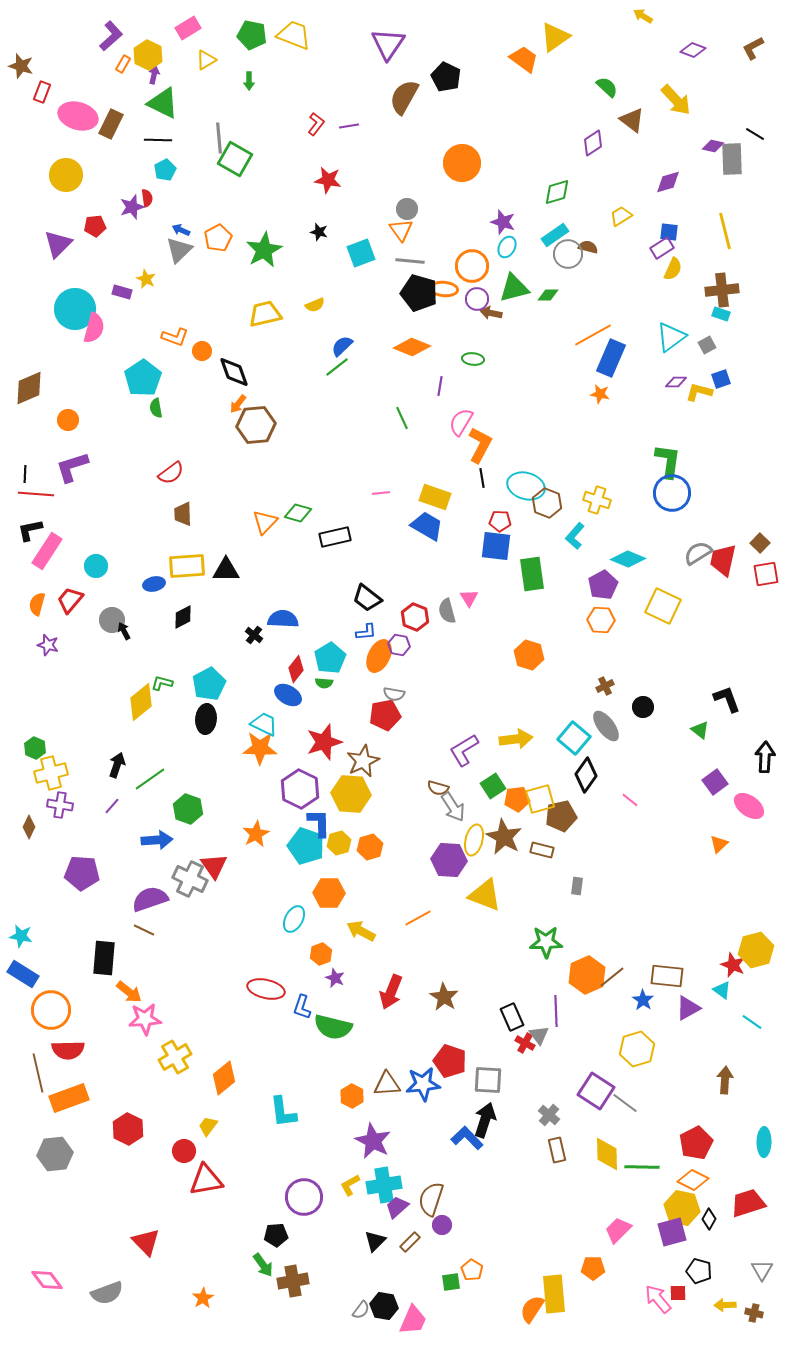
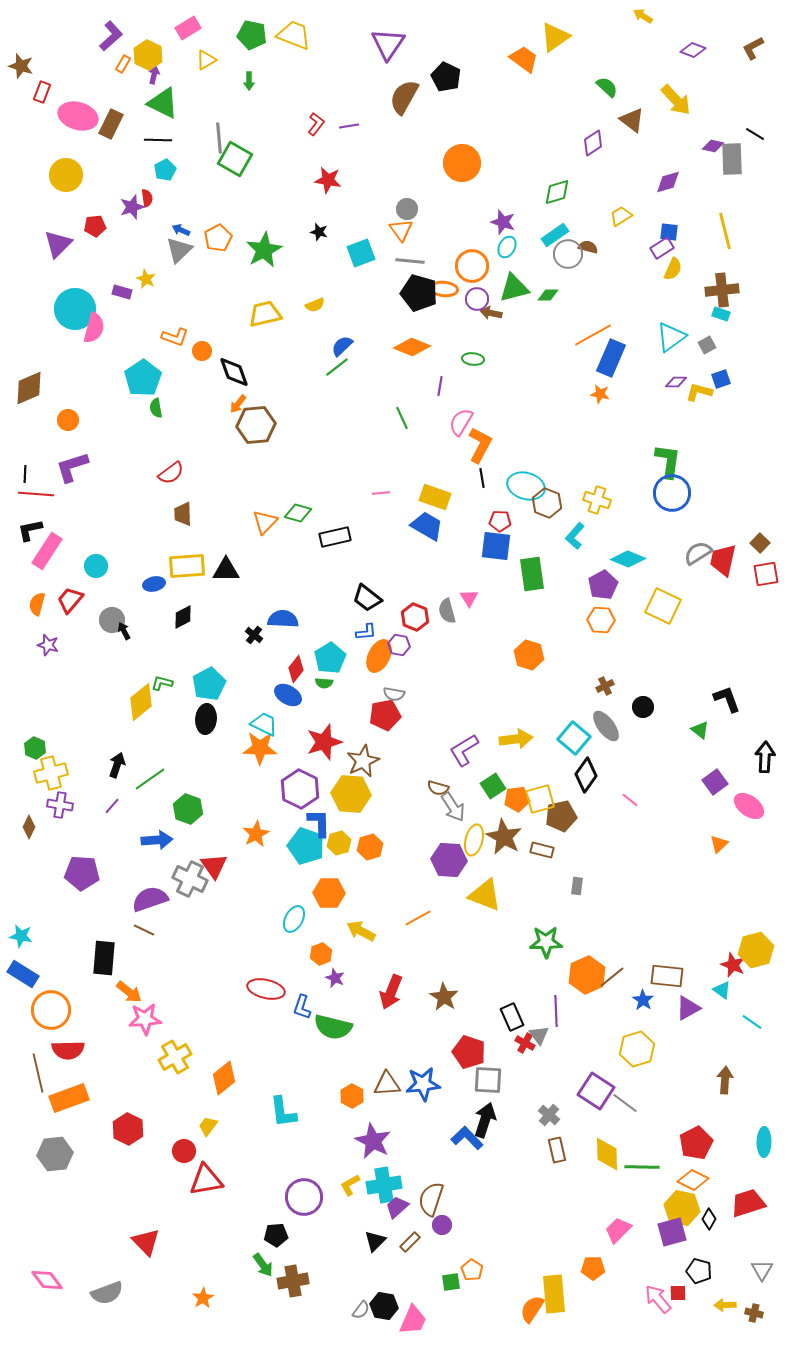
red pentagon at (450, 1061): moved 19 px right, 9 px up
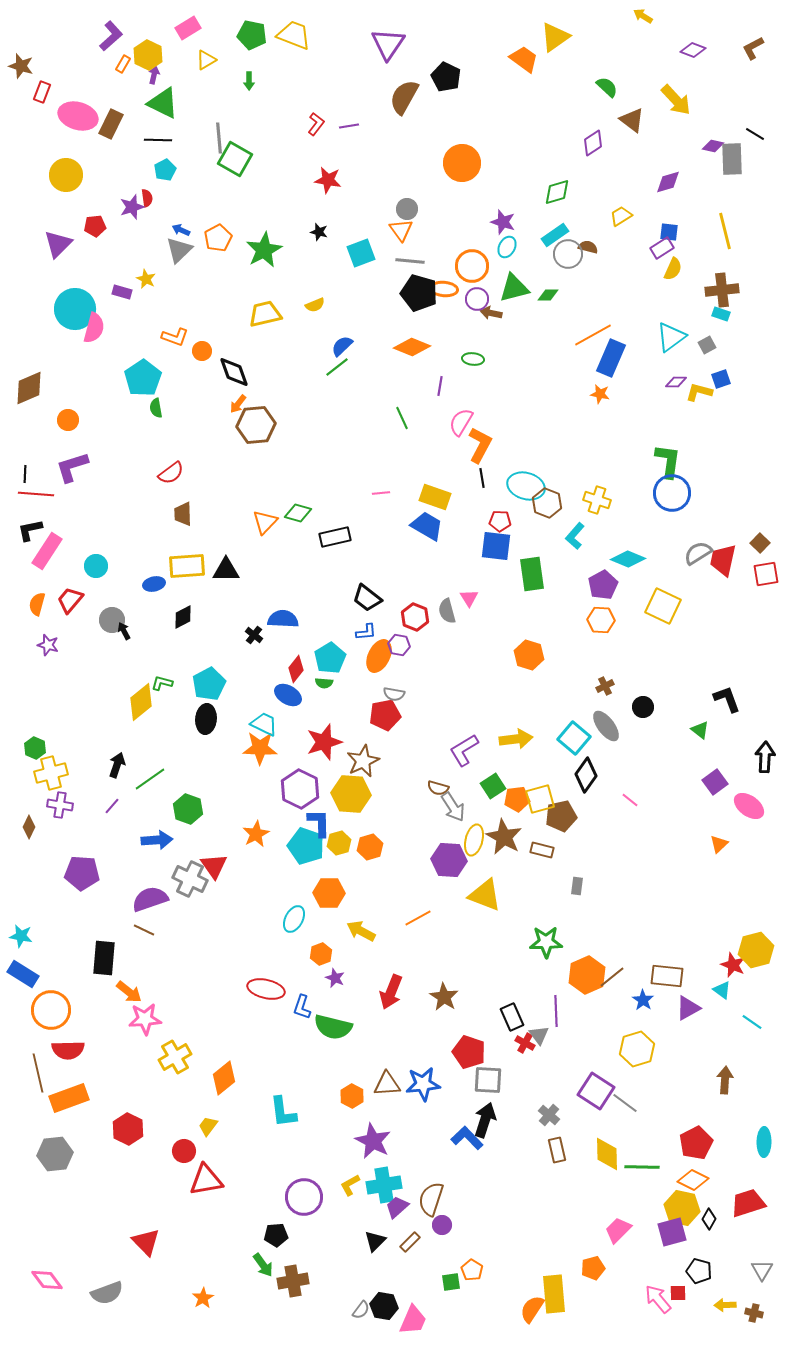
orange pentagon at (593, 1268): rotated 15 degrees counterclockwise
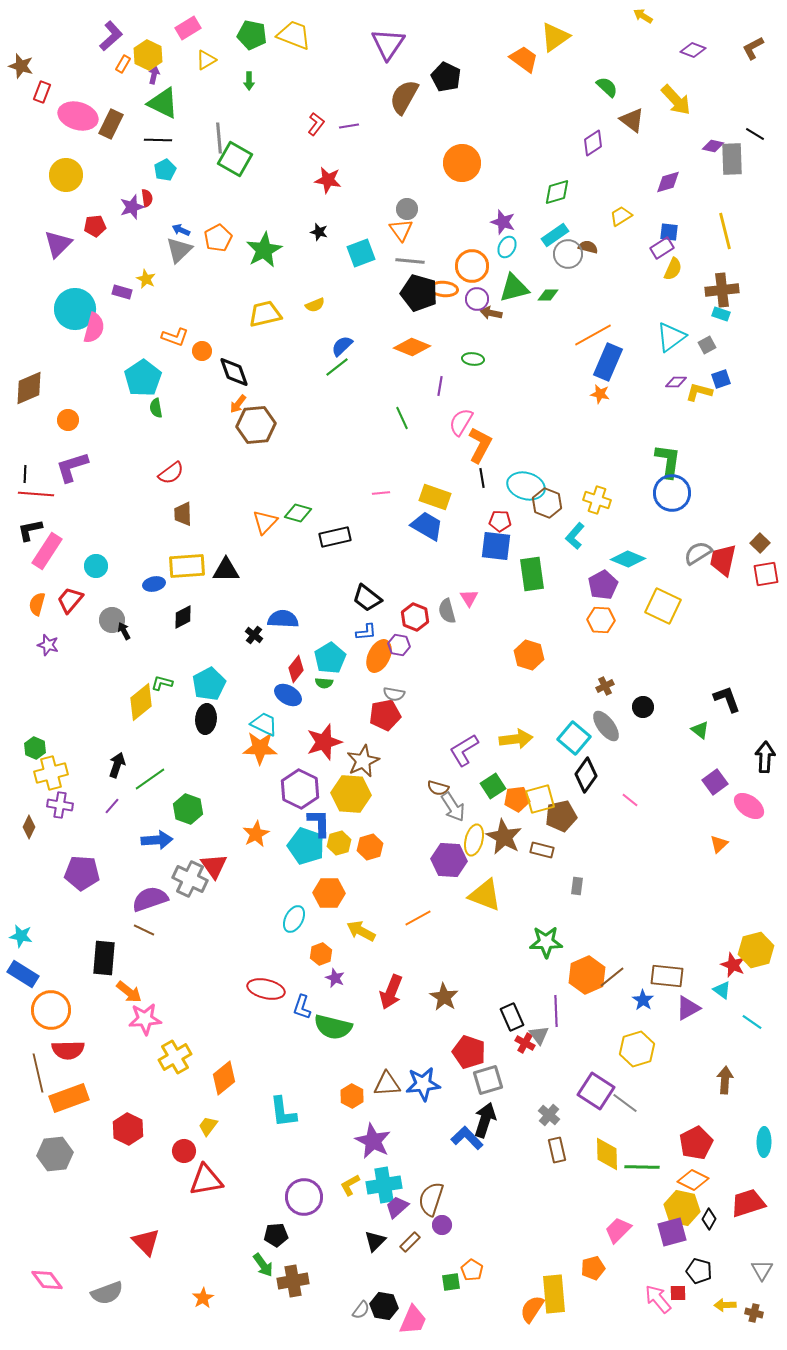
blue rectangle at (611, 358): moved 3 px left, 4 px down
gray square at (488, 1080): rotated 20 degrees counterclockwise
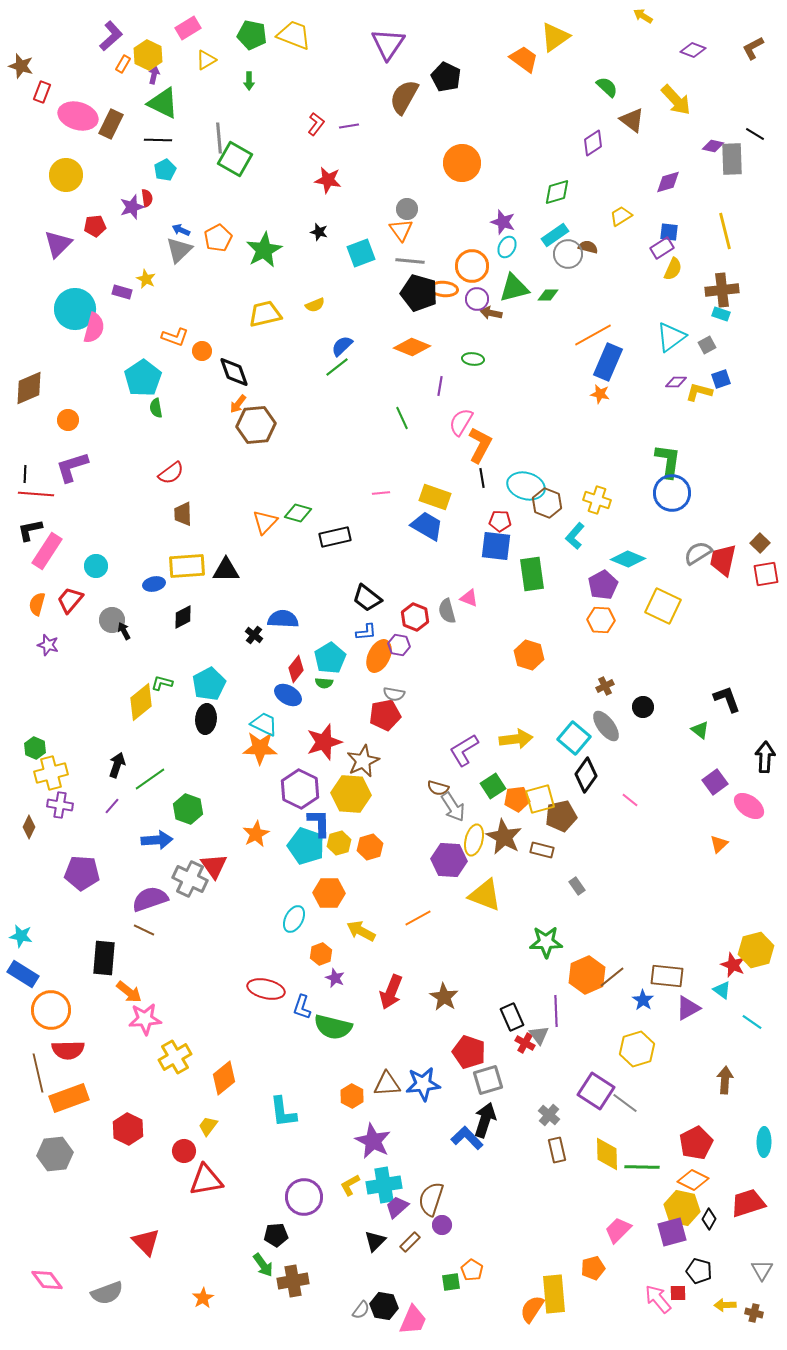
pink triangle at (469, 598): rotated 36 degrees counterclockwise
gray rectangle at (577, 886): rotated 42 degrees counterclockwise
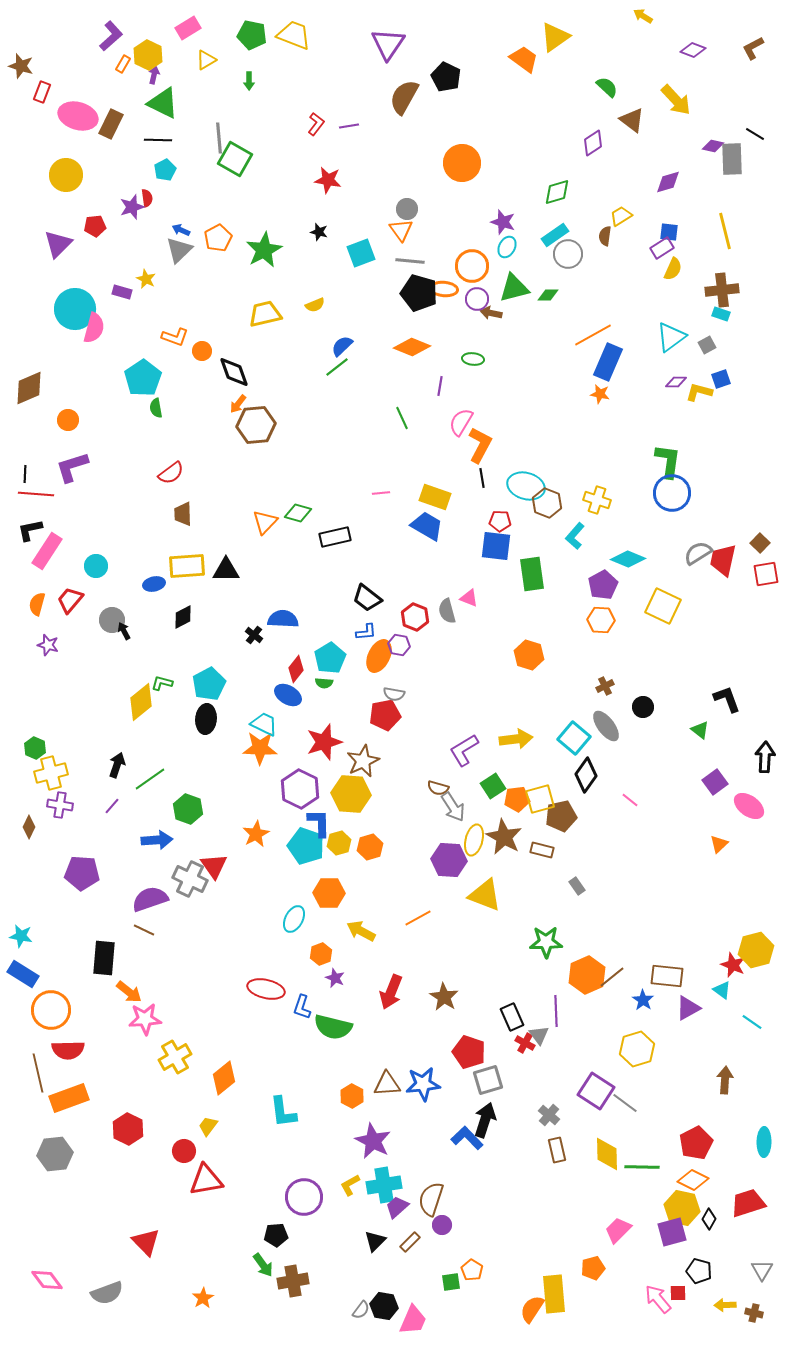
brown semicircle at (588, 247): moved 17 px right, 11 px up; rotated 96 degrees counterclockwise
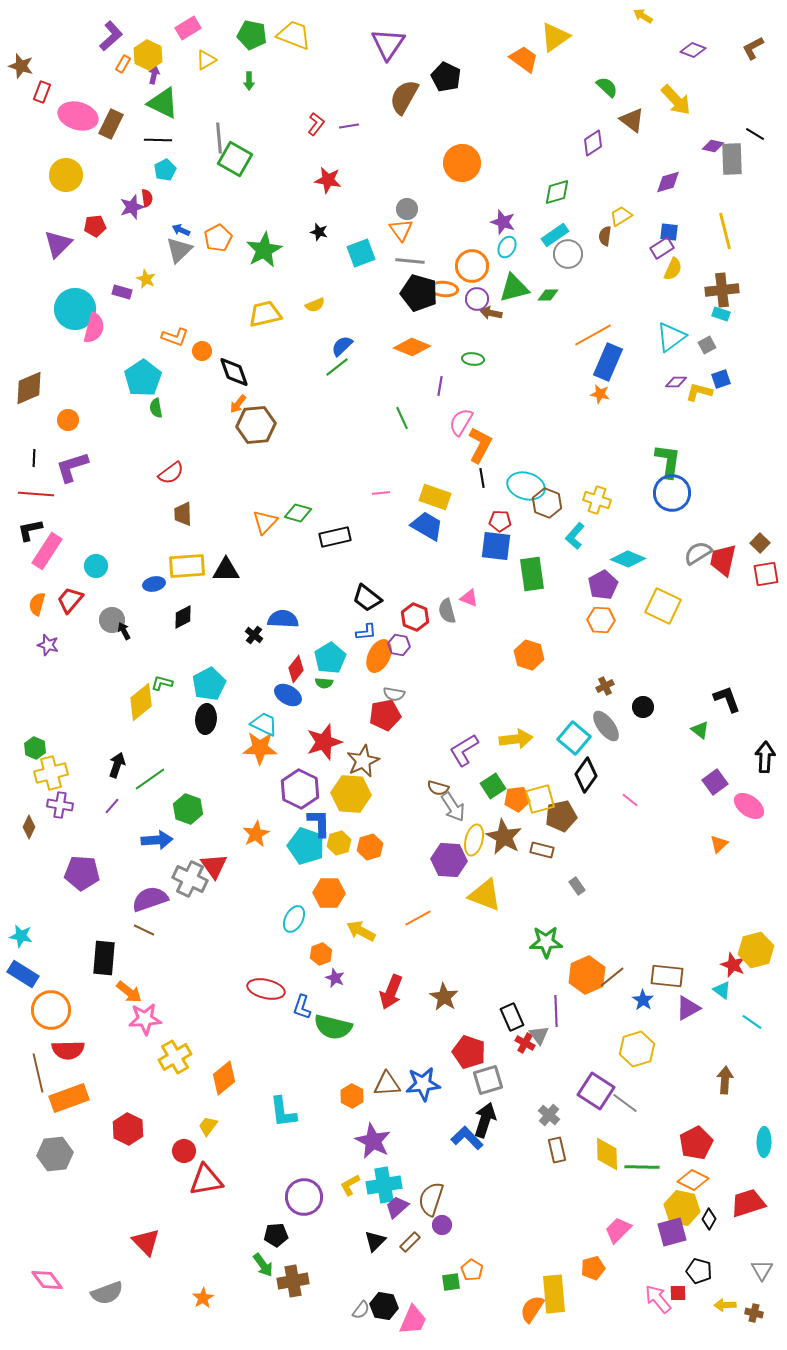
black line at (25, 474): moved 9 px right, 16 px up
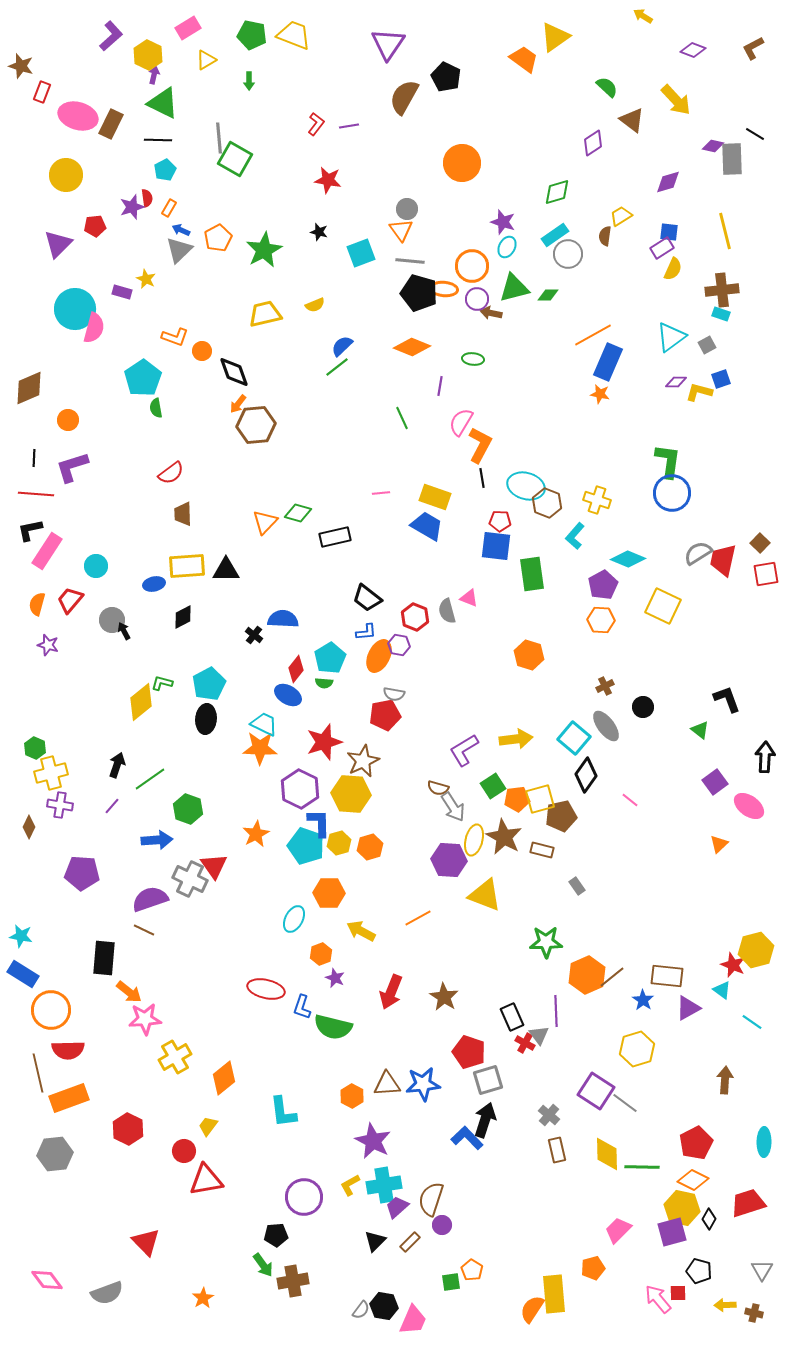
orange rectangle at (123, 64): moved 46 px right, 144 px down
